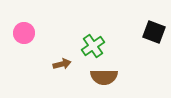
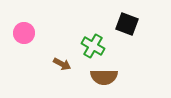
black square: moved 27 px left, 8 px up
green cross: rotated 25 degrees counterclockwise
brown arrow: rotated 42 degrees clockwise
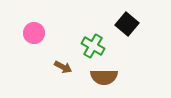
black square: rotated 20 degrees clockwise
pink circle: moved 10 px right
brown arrow: moved 1 px right, 3 px down
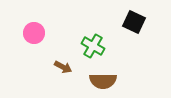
black square: moved 7 px right, 2 px up; rotated 15 degrees counterclockwise
brown semicircle: moved 1 px left, 4 px down
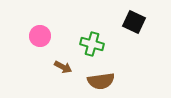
pink circle: moved 6 px right, 3 px down
green cross: moved 1 px left, 2 px up; rotated 15 degrees counterclockwise
brown semicircle: moved 2 px left; rotated 8 degrees counterclockwise
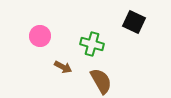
brown semicircle: rotated 112 degrees counterclockwise
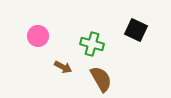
black square: moved 2 px right, 8 px down
pink circle: moved 2 px left
brown semicircle: moved 2 px up
